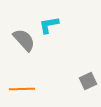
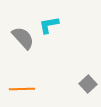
gray semicircle: moved 1 px left, 2 px up
gray square: moved 3 px down; rotated 18 degrees counterclockwise
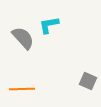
gray square: moved 3 px up; rotated 24 degrees counterclockwise
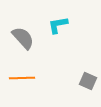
cyan L-shape: moved 9 px right
orange line: moved 11 px up
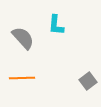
cyan L-shape: moved 2 px left; rotated 75 degrees counterclockwise
gray square: rotated 30 degrees clockwise
